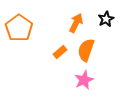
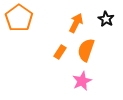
black star: rotated 14 degrees counterclockwise
orange pentagon: moved 10 px up
orange rectangle: rotated 16 degrees counterclockwise
pink star: moved 2 px left, 1 px down
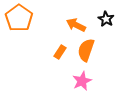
orange arrow: moved 2 px down; rotated 90 degrees counterclockwise
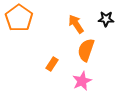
black star: rotated 28 degrees counterclockwise
orange arrow: moved 1 px up; rotated 30 degrees clockwise
orange rectangle: moved 8 px left, 12 px down
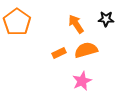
orange pentagon: moved 2 px left, 4 px down
orange semicircle: rotated 55 degrees clockwise
orange rectangle: moved 7 px right, 11 px up; rotated 32 degrees clockwise
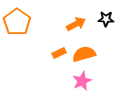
orange arrow: rotated 96 degrees clockwise
orange semicircle: moved 2 px left, 4 px down
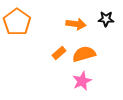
orange arrow: rotated 36 degrees clockwise
orange rectangle: rotated 16 degrees counterclockwise
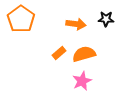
orange pentagon: moved 4 px right, 3 px up
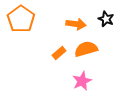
black star: rotated 21 degrees clockwise
orange semicircle: moved 2 px right, 5 px up
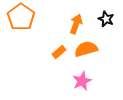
orange pentagon: moved 2 px up
orange arrow: rotated 78 degrees counterclockwise
orange rectangle: moved 1 px up
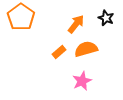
black star: moved 1 px up
orange arrow: rotated 18 degrees clockwise
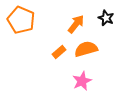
orange pentagon: moved 3 px down; rotated 12 degrees counterclockwise
